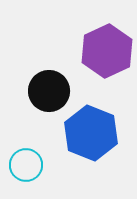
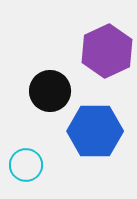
black circle: moved 1 px right
blue hexagon: moved 4 px right, 2 px up; rotated 22 degrees counterclockwise
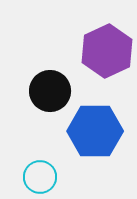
cyan circle: moved 14 px right, 12 px down
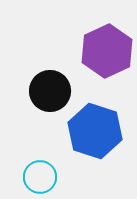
blue hexagon: rotated 18 degrees clockwise
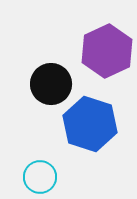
black circle: moved 1 px right, 7 px up
blue hexagon: moved 5 px left, 7 px up
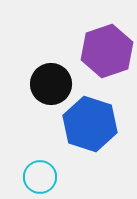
purple hexagon: rotated 6 degrees clockwise
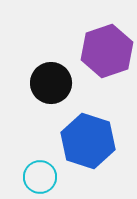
black circle: moved 1 px up
blue hexagon: moved 2 px left, 17 px down
